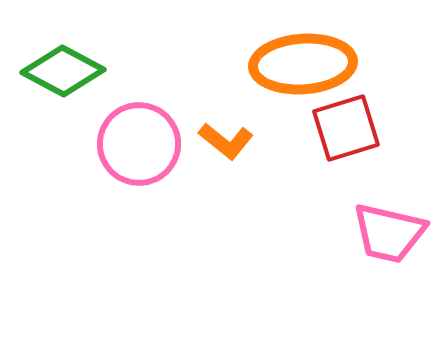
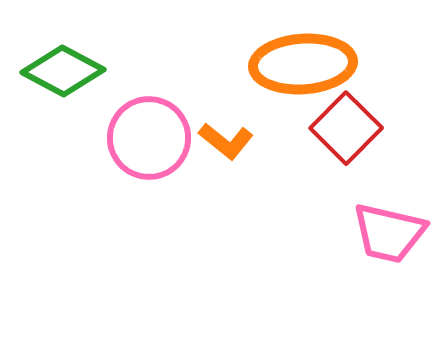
red square: rotated 28 degrees counterclockwise
pink circle: moved 10 px right, 6 px up
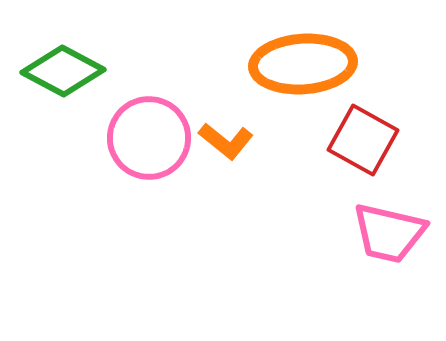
red square: moved 17 px right, 12 px down; rotated 16 degrees counterclockwise
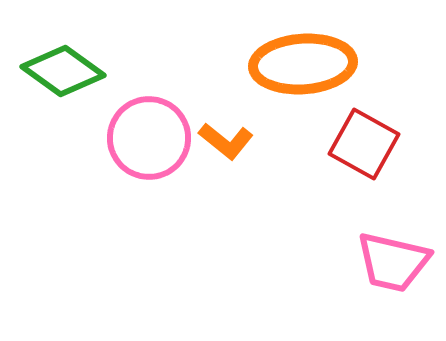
green diamond: rotated 8 degrees clockwise
red square: moved 1 px right, 4 px down
pink trapezoid: moved 4 px right, 29 px down
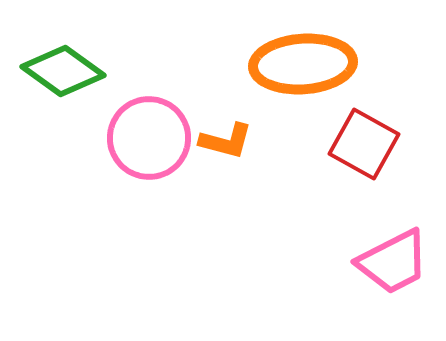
orange L-shape: rotated 24 degrees counterclockwise
pink trapezoid: rotated 40 degrees counterclockwise
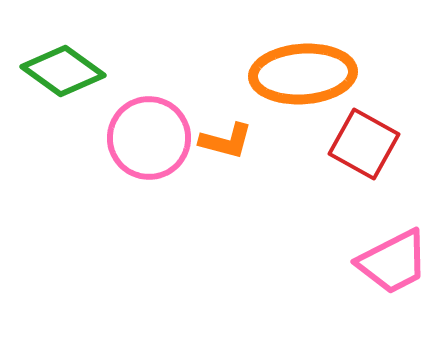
orange ellipse: moved 10 px down
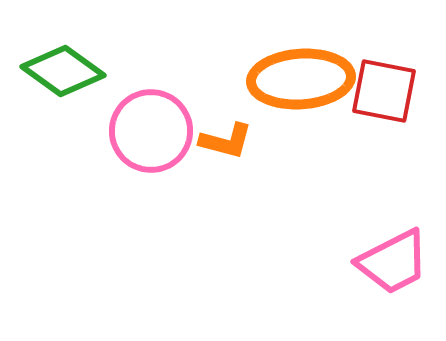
orange ellipse: moved 2 px left, 5 px down
pink circle: moved 2 px right, 7 px up
red square: moved 20 px right, 53 px up; rotated 18 degrees counterclockwise
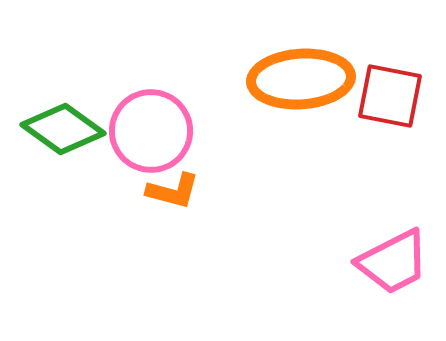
green diamond: moved 58 px down
red square: moved 6 px right, 5 px down
orange L-shape: moved 53 px left, 50 px down
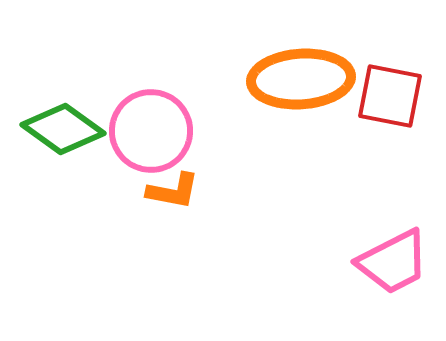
orange L-shape: rotated 4 degrees counterclockwise
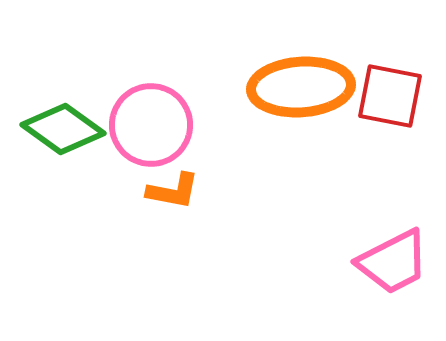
orange ellipse: moved 8 px down
pink circle: moved 6 px up
